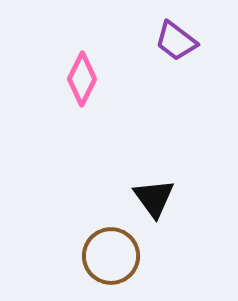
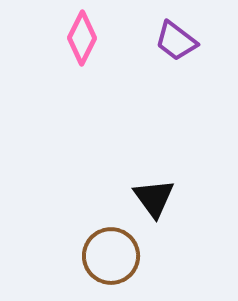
pink diamond: moved 41 px up
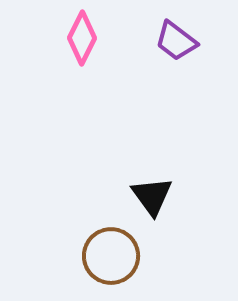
black triangle: moved 2 px left, 2 px up
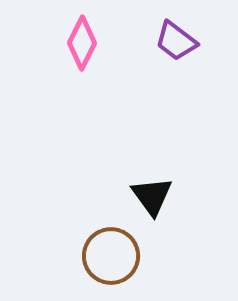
pink diamond: moved 5 px down
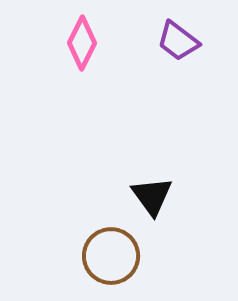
purple trapezoid: moved 2 px right
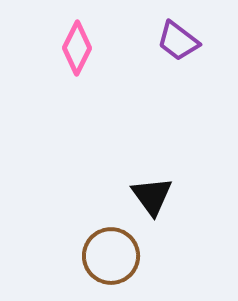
pink diamond: moved 5 px left, 5 px down
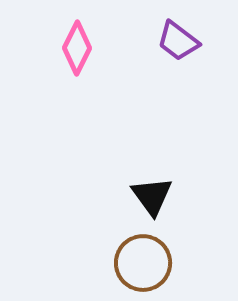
brown circle: moved 32 px right, 7 px down
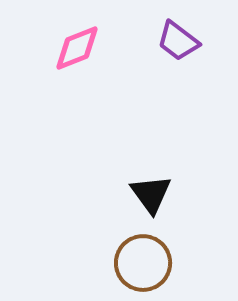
pink diamond: rotated 42 degrees clockwise
black triangle: moved 1 px left, 2 px up
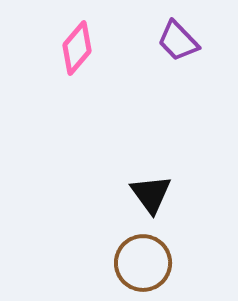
purple trapezoid: rotated 9 degrees clockwise
pink diamond: rotated 28 degrees counterclockwise
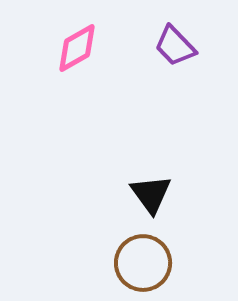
purple trapezoid: moved 3 px left, 5 px down
pink diamond: rotated 20 degrees clockwise
